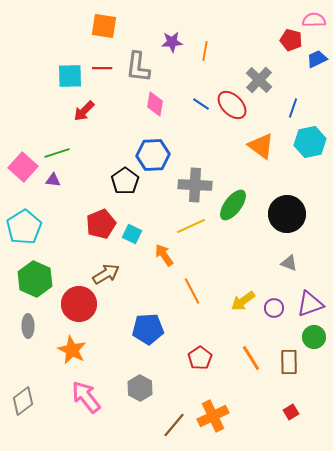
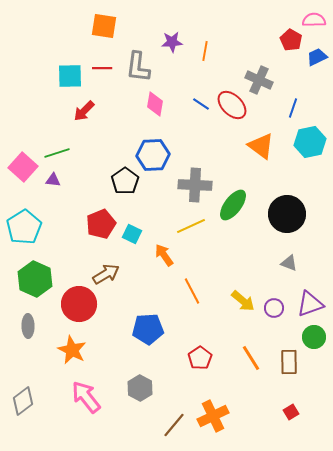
red pentagon at (291, 40): rotated 15 degrees clockwise
blue trapezoid at (317, 59): moved 2 px up
gray cross at (259, 80): rotated 20 degrees counterclockwise
yellow arrow at (243, 301): rotated 105 degrees counterclockwise
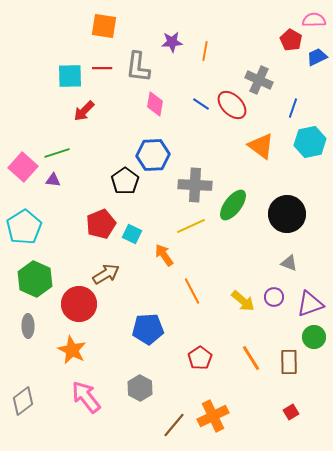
purple circle at (274, 308): moved 11 px up
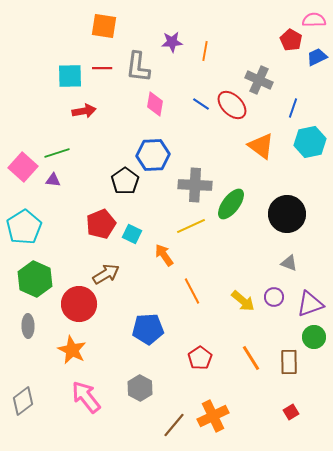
red arrow at (84, 111): rotated 145 degrees counterclockwise
green ellipse at (233, 205): moved 2 px left, 1 px up
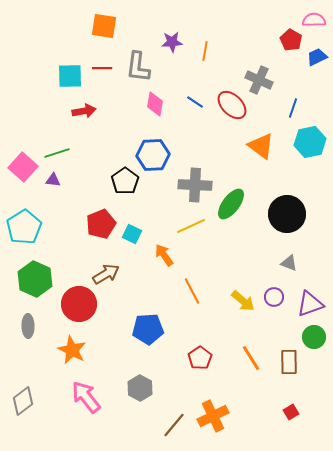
blue line at (201, 104): moved 6 px left, 2 px up
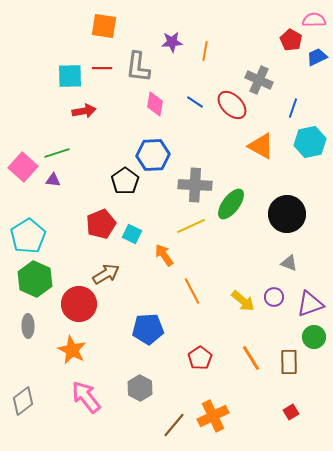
orange triangle at (261, 146): rotated 8 degrees counterclockwise
cyan pentagon at (24, 227): moved 4 px right, 9 px down
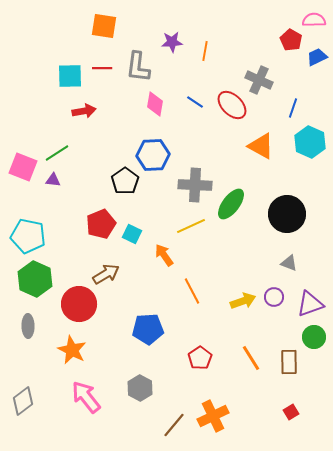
cyan hexagon at (310, 142): rotated 24 degrees counterclockwise
green line at (57, 153): rotated 15 degrees counterclockwise
pink square at (23, 167): rotated 20 degrees counterclockwise
cyan pentagon at (28, 236): rotated 28 degrees counterclockwise
yellow arrow at (243, 301): rotated 60 degrees counterclockwise
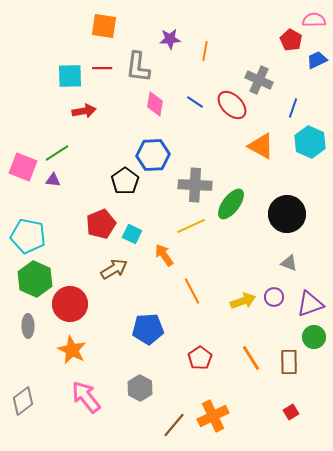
purple star at (172, 42): moved 2 px left, 3 px up
blue trapezoid at (317, 57): moved 3 px down
brown arrow at (106, 274): moved 8 px right, 5 px up
red circle at (79, 304): moved 9 px left
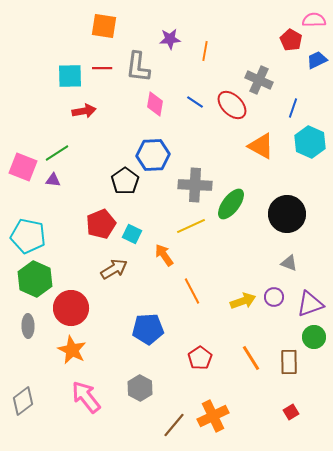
red circle at (70, 304): moved 1 px right, 4 px down
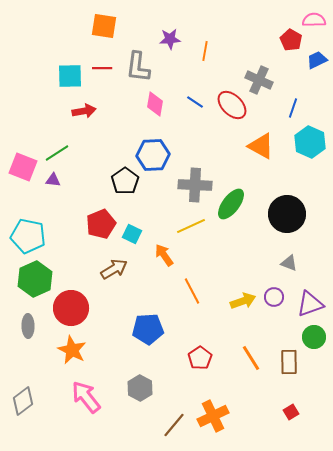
green hexagon at (35, 279): rotated 12 degrees clockwise
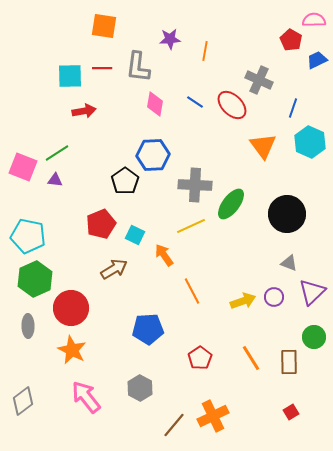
orange triangle at (261, 146): moved 2 px right; rotated 24 degrees clockwise
purple triangle at (53, 180): moved 2 px right
cyan square at (132, 234): moved 3 px right, 1 px down
purple triangle at (310, 304): moved 2 px right, 12 px up; rotated 24 degrees counterclockwise
